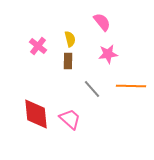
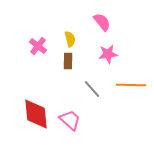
orange line: moved 1 px up
pink trapezoid: moved 1 px down
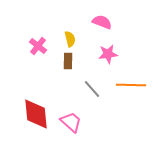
pink semicircle: rotated 30 degrees counterclockwise
pink trapezoid: moved 1 px right, 2 px down
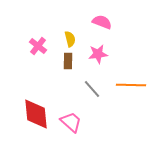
pink star: moved 10 px left
